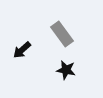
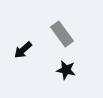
black arrow: moved 1 px right
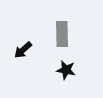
gray rectangle: rotated 35 degrees clockwise
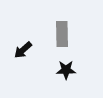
black star: rotated 12 degrees counterclockwise
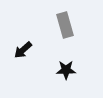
gray rectangle: moved 3 px right, 9 px up; rotated 15 degrees counterclockwise
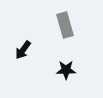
black arrow: rotated 12 degrees counterclockwise
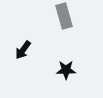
gray rectangle: moved 1 px left, 9 px up
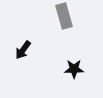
black star: moved 8 px right, 1 px up
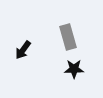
gray rectangle: moved 4 px right, 21 px down
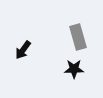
gray rectangle: moved 10 px right
